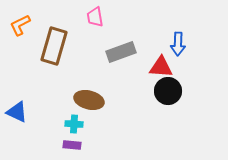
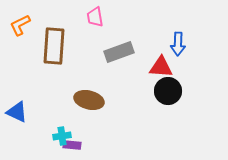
brown rectangle: rotated 12 degrees counterclockwise
gray rectangle: moved 2 px left
cyan cross: moved 12 px left, 12 px down; rotated 12 degrees counterclockwise
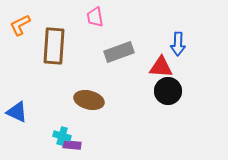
cyan cross: rotated 24 degrees clockwise
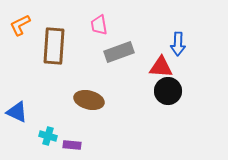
pink trapezoid: moved 4 px right, 8 px down
cyan cross: moved 14 px left
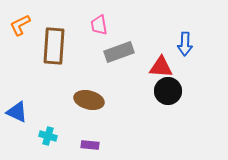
blue arrow: moved 7 px right
purple rectangle: moved 18 px right
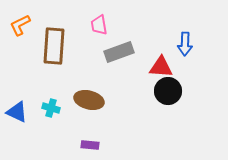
cyan cross: moved 3 px right, 28 px up
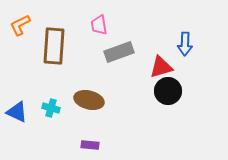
red triangle: rotated 20 degrees counterclockwise
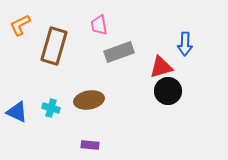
brown rectangle: rotated 12 degrees clockwise
brown ellipse: rotated 24 degrees counterclockwise
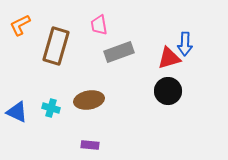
brown rectangle: moved 2 px right
red triangle: moved 8 px right, 9 px up
